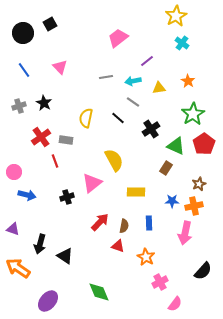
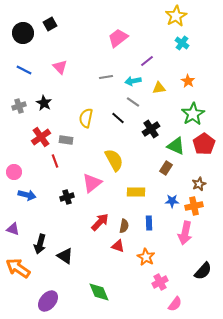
blue line at (24, 70): rotated 28 degrees counterclockwise
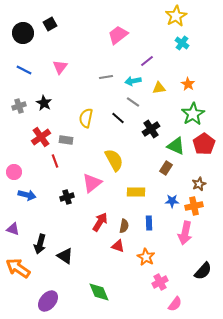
pink trapezoid at (118, 38): moved 3 px up
pink triangle at (60, 67): rotated 21 degrees clockwise
orange star at (188, 81): moved 3 px down
red arrow at (100, 222): rotated 12 degrees counterclockwise
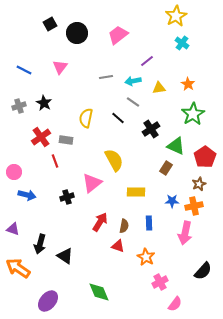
black circle at (23, 33): moved 54 px right
red pentagon at (204, 144): moved 1 px right, 13 px down
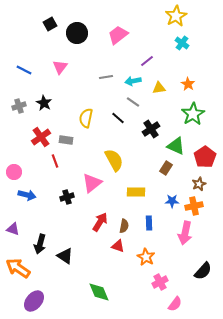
purple ellipse at (48, 301): moved 14 px left
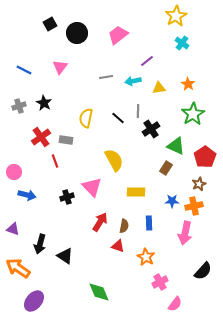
gray line at (133, 102): moved 5 px right, 9 px down; rotated 56 degrees clockwise
pink triangle at (92, 183): moved 4 px down; rotated 35 degrees counterclockwise
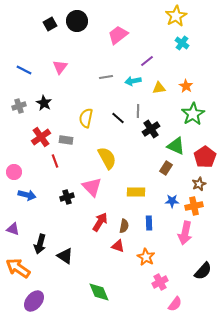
black circle at (77, 33): moved 12 px up
orange star at (188, 84): moved 2 px left, 2 px down
yellow semicircle at (114, 160): moved 7 px left, 2 px up
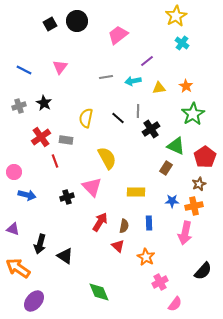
red triangle at (118, 246): rotated 24 degrees clockwise
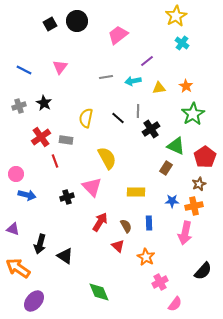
pink circle at (14, 172): moved 2 px right, 2 px down
brown semicircle at (124, 226): moved 2 px right; rotated 40 degrees counterclockwise
